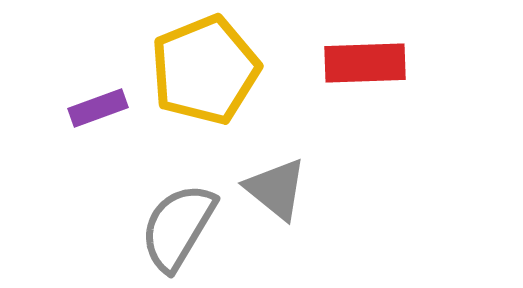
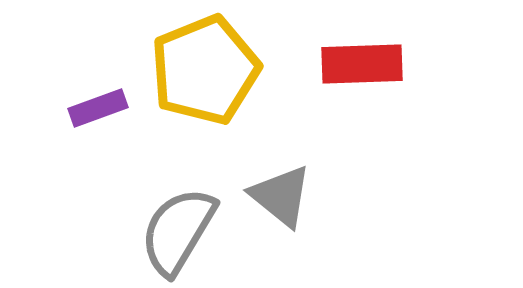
red rectangle: moved 3 px left, 1 px down
gray triangle: moved 5 px right, 7 px down
gray semicircle: moved 4 px down
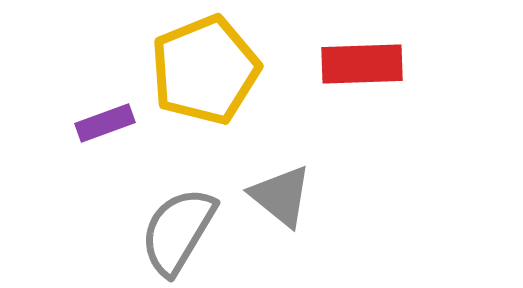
purple rectangle: moved 7 px right, 15 px down
